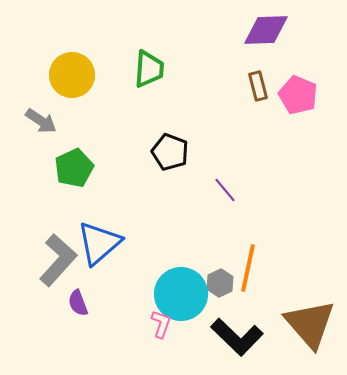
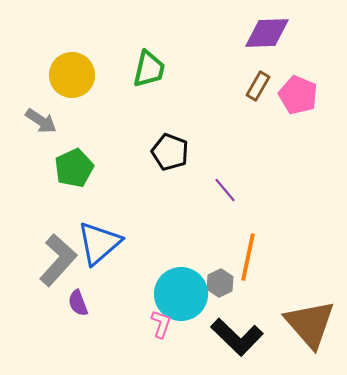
purple diamond: moved 1 px right, 3 px down
green trapezoid: rotated 9 degrees clockwise
brown rectangle: rotated 44 degrees clockwise
orange line: moved 11 px up
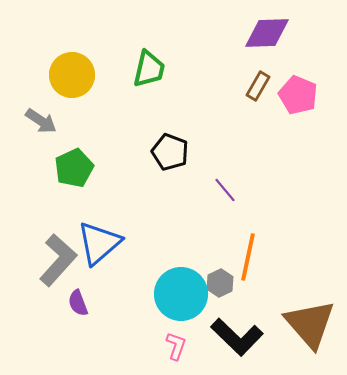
pink L-shape: moved 15 px right, 22 px down
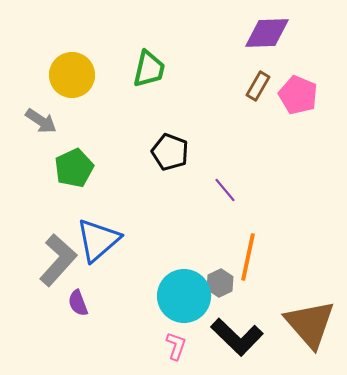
blue triangle: moved 1 px left, 3 px up
cyan circle: moved 3 px right, 2 px down
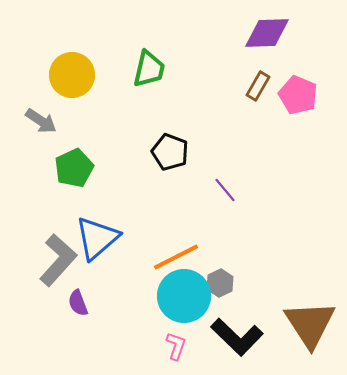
blue triangle: moved 1 px left, 2 px up
orange line: moved 72 px left; rotated 51 degrees clockwise
brown triangle: rotated 8 degrees clockwise
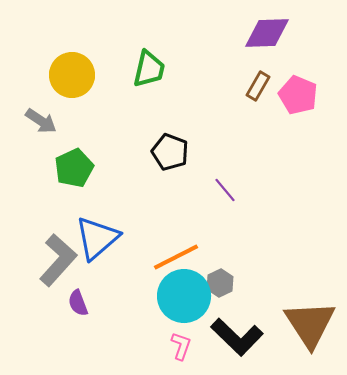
pink L-shape: moved 5 px right
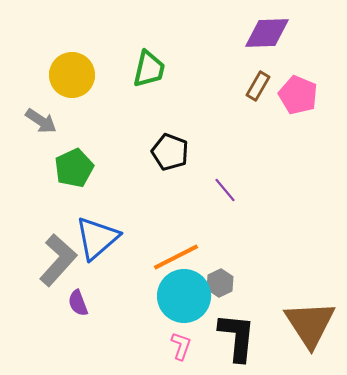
black L-shape: rotated 128 degrees counterclockwise
